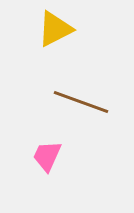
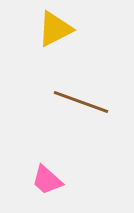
pink trapezoid: moved 24 px down; rotated 72 degrees counterclockwise
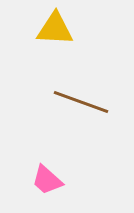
yellow triangle: rotated 30 degrees clockwise
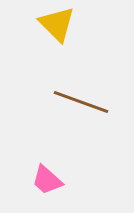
yellow triangle: moved 2 px right, 5 px up; rotated 42 degrees clockwise
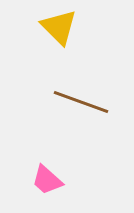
yellow triangle: moved 2 px right, 3 px down
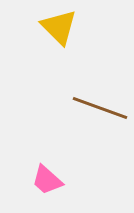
brown line: moved 19 px right, 6 px down
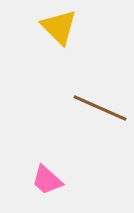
brown line: rotated 4 degrees clockwise
